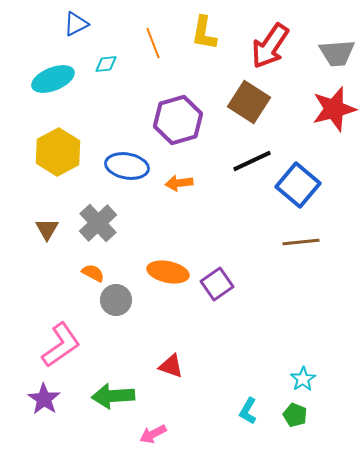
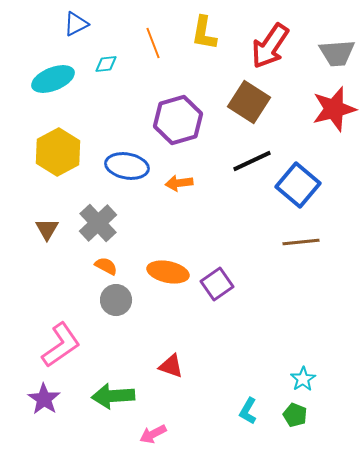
orange semicircle: moved 13 px right, 7 px up
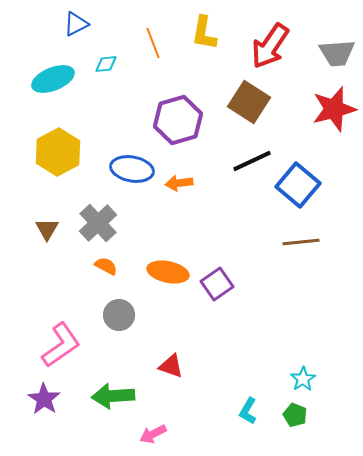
blue ellipse: moved 5 px right, 3 px down
gray circle: moved 3 px right, 15 px down
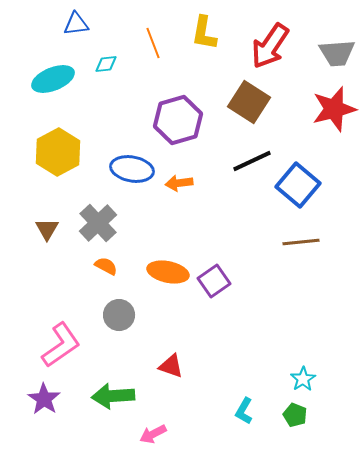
blue triangle: rotated 20 degrees clockwise
purple square: moved 3 px left, 3 px up
cyan L-shape: moved 4 px left
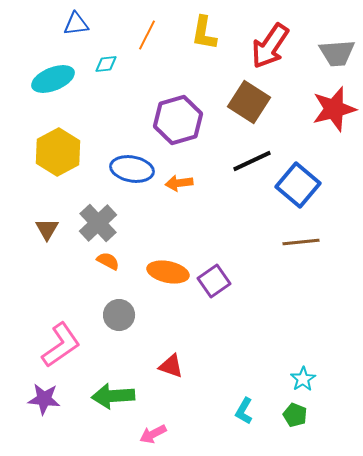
orange line: moved 6 px left, 8 px up; rotated 48 degrees clockwise
orange semicircle: moved 2 px right, 5 px up
purple star: rotated 28 degrees counterclockwise
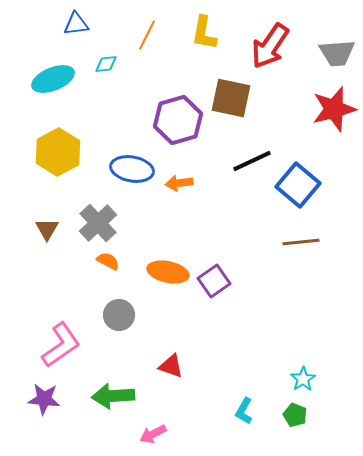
brown square: moved 18 px left, 4 px up; rotated 21 degrees counterclockwise
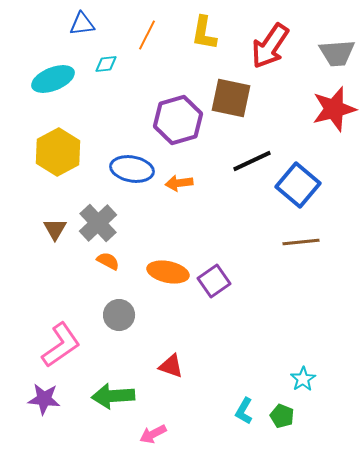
blue triangle: moved 6 px right
brown triangle: moved 8 px right
green pentagon: moved 13 px left, 1 px down
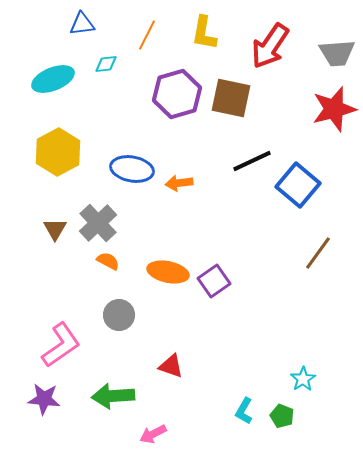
purple hexagon: moved 1 px left, 26 px up
brown line: moved 17 px right, 11 px down; rotated 48 degrees counterclockwise
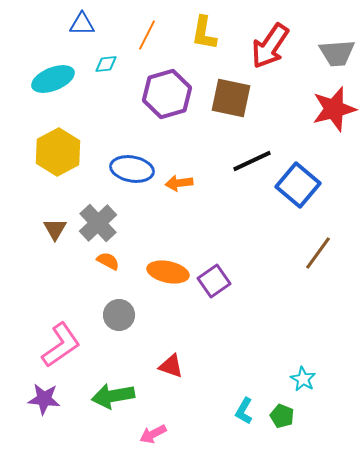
blue triangle: rotated 8 degrees clockwise
purple hexagon: moved 10 px left
cyan star: rotated 10 degrees counterclockwise
green arrow: rotated 6 degrees counterclockwise
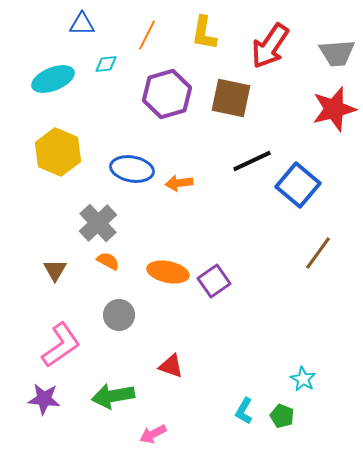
yellow hexagon: rotated 9 degrees counterclockwise
brown triangle: moved 41 px down
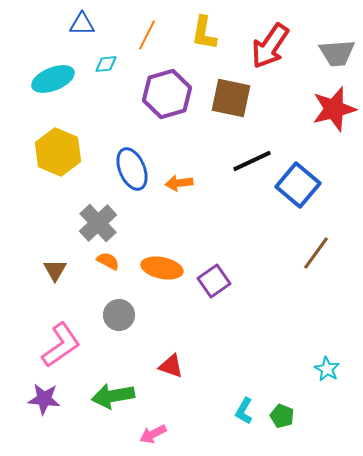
blue ellipse: rotated 57 degrees clockwise
brown line: moved 2 px left
orange ellipse: moved 6 px left, 4 px up
cyan star: moved 24 px right, 10 px up
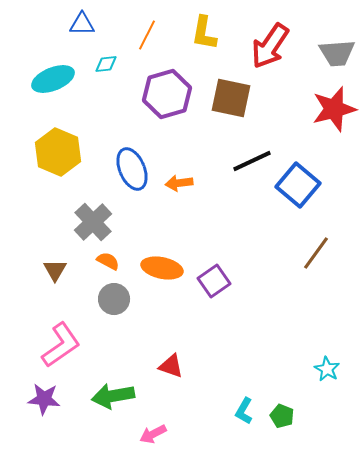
gray cross: moved 5 px left, 1 px up
gray circle: moved 5 px left, 16 px up
